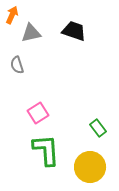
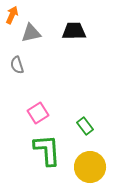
black trapezoid: rotated 20 degrees counterclockwise
green rectangle: moved 13 px left, 2 px up
green L-shape: moved 1 px right
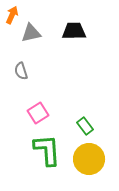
gray semicircle: moved 4 px right, 6 px down
yellow circle: moved 1 px left, 8 px up
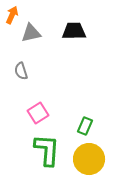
green rectangle: rotated 60 degrees clockwise
green L-shape: rotated 8 degrees clockwise
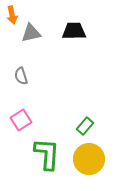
orange arrow: rotated 144 degrees clockwise
gray semicircle: moved 5 px down
pink square: moved 17 px left, 7 px down
green rectangle: rotated 18 degrees clockwise
green L-shape: moved 4 px down
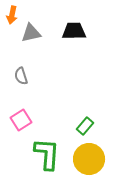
orange arrow: rotated 24 degrees clockwise
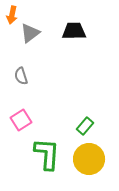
gray triangle: moved 1 px left; rotated 25 degrees counterclockwise
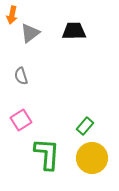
yellow circle: moved 3 px right, 1 px up
